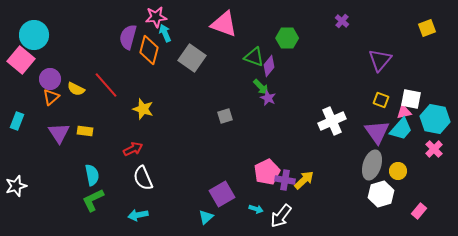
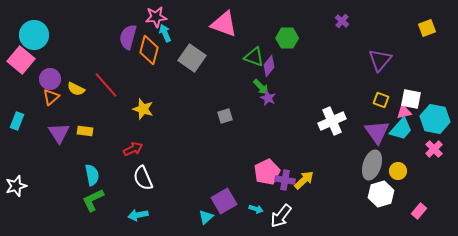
purple square at (222, 194): moved 2 px right, 7 px down
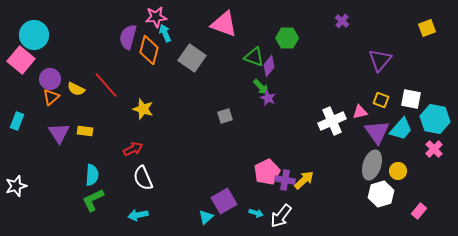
pink triangle at (404, 112): moved 44 px left
cyan semicircle at (92, 175): rotated 15 degrees clockwise
cyan arrow at (256, 209): moved 4 px down
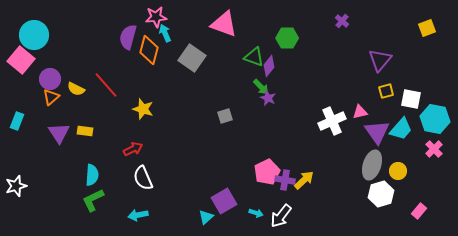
yellow square at (381, 100): moved 5 px right, 9 px up; rotated 35 degrees counterclockwise
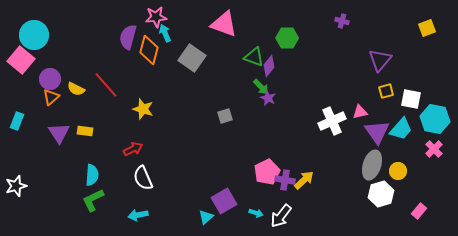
purple cross at (342, 21): rotated 24 degrees counterclockwise
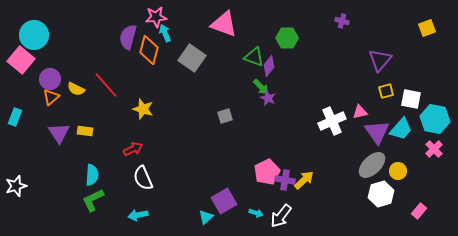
cyan rectangle at (17, 121): moved 2 px left, 4 px up
gray ellipse at (372, 165): rotated 28 degrees clockwise
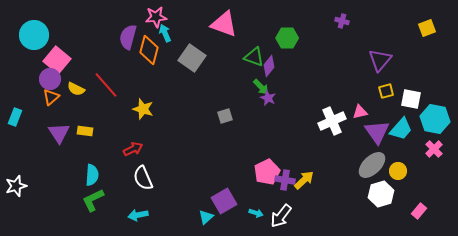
pink square at (21, 60): moved 36 px right
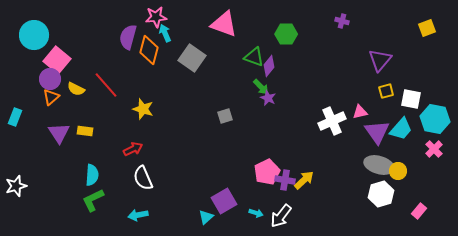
green hexagon at (287, 38): moved 1 px left, 4 px up
gray ellipse at (372, 165): moved 7 px right; rotated 60 degrees clockwise
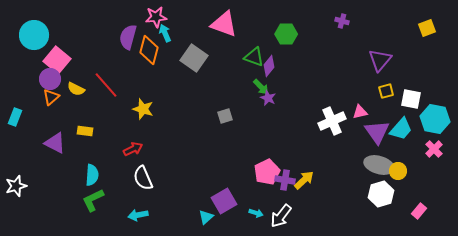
gray square at (192, 58): moved 2 px right
purple triangle at (59, 133): moved 4 px left, 10 px down; rotated 30 degrees counterclockwise
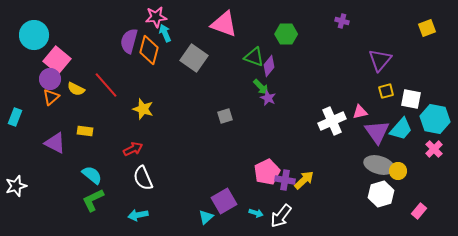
purple semicircle at (128, 37): moved 1 px right, 4 px down
cyan semicircle at (92, 175): rotated 55 degrees counterclockwise
